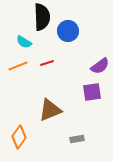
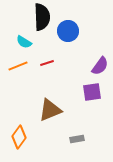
purple semicircle: rotated 18 degrees counterclockwise
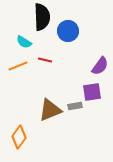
red line: moved 2 px left, 3 px up; rotated 32 degrees clockwise
gray rectangle: moved 2 px left, 33 px up
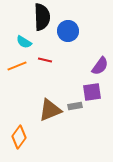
orange line: moved 1 px left
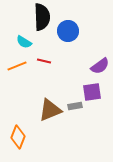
red line: moved 1 px left, 1 px down
purple semicircle: rotated 18 degrees clockwise
orange diamond: moved 1 px left; rotated 15 degrees counterclockwise
